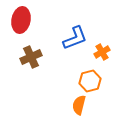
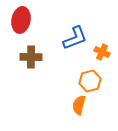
orange cross: rotated 35 degrees counterclockwise
brown cross: rotated 25 degrees clockwise
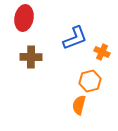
red ellipse: moved 3 px right, 2 px up
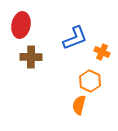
red ellipse: moved 3 px left, 7 px down
orange hexagon: rotated 20 degrees counterclockwise
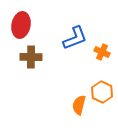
orange hexagon: moved 12 px right, 11 px down
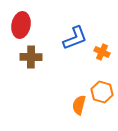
orange hexagon: rotated 10 degrees counterclockwise
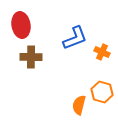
red ellipse: rotated 20 degrees counterclockwise
